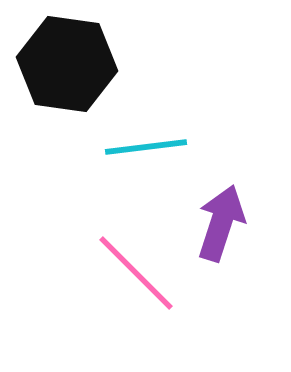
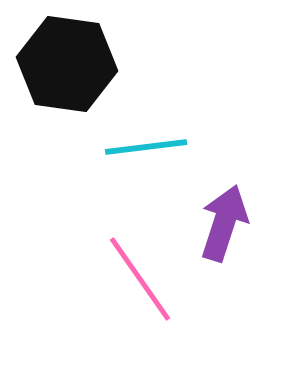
purple arrow: moved 3 px right
pink line: moved 4 px right, 6 px down; rotated 10 degrees clockwise
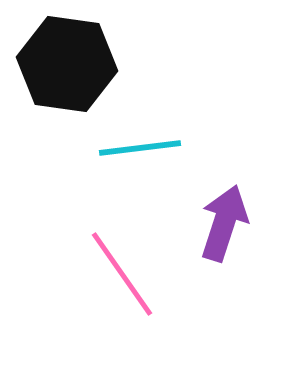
cyan line: moved 6 px left, 1 px down
pink line: moved 18 px left, 5 px up
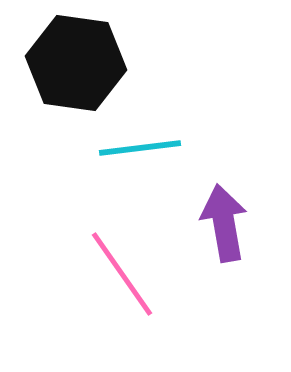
black hexagon: moved 9 px right, 1 px up
purple arrow: rotated 28 degrees counterclockwise
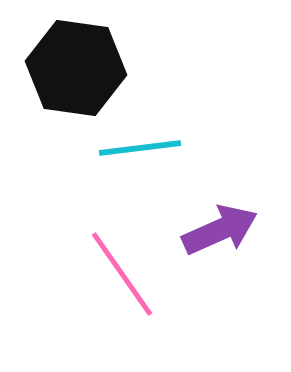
black hexagon: moved 5 px down
purple arrow: moved 4 px left, 7 px down; rotated 76 degrees clockwise
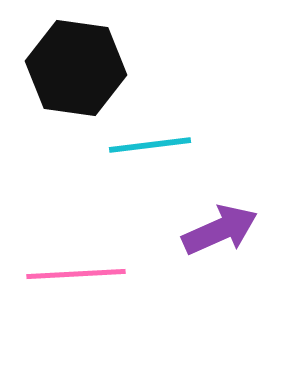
cyan line: moved 10 px right, 3 px up
pink line: moved 46 px left; rotated 58 degrees counterclockwise
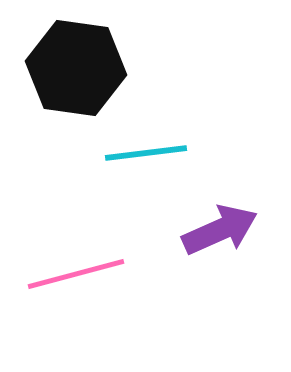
cyan line: moved 4 px left, 8 px down
pink line: rotated 12 degrees counterclockwise
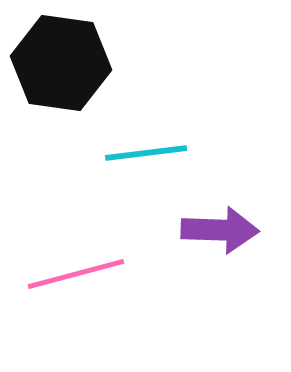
black hexagon: moved 15 px left, 5 px up
purple arrow: rotated 26 degrees clockwise
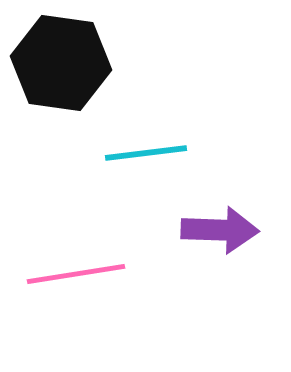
pink line: rotated 6 degrees clockwise
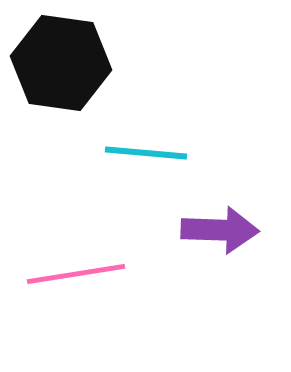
cyan line: rotated 12 degrees clockwise
